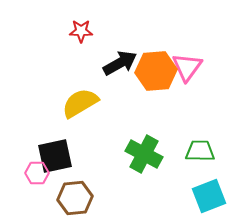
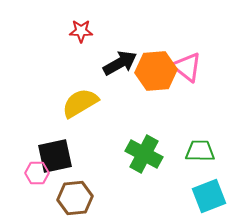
pink triangle: rotated 28 degrees counterclockwise
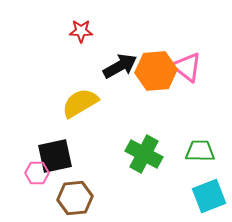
black arrow: moved 3 px down
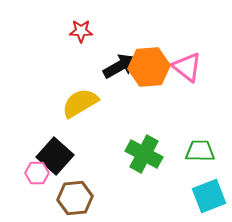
orange hexagon: moved 7 px left, 4 px up
black square: rotated 36 degrees counterclockwise
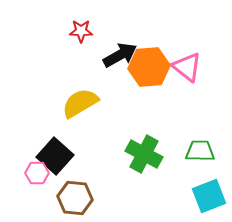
black arrow: moved 11 px up
brown hexagon: rotated 12 degrees clockwise
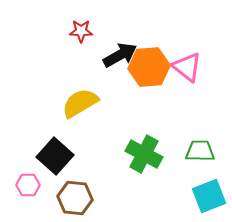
pink hexagon: moved 9 px left, 12 px down
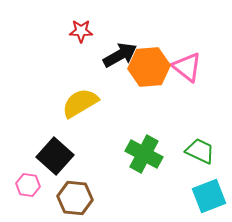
green trapezoid: rotated 24 degrees clockwise
pink hexagon: rotated 10 degrees clockwise
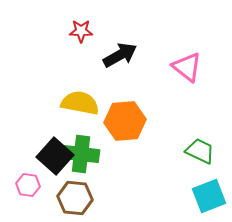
orange hexagon: moved 24 px left, 54 px down
yellow semicircle: rotated 42 degrees clockwise
green cross: moved 63 px left; rotated 21 degrees counterclockwise
